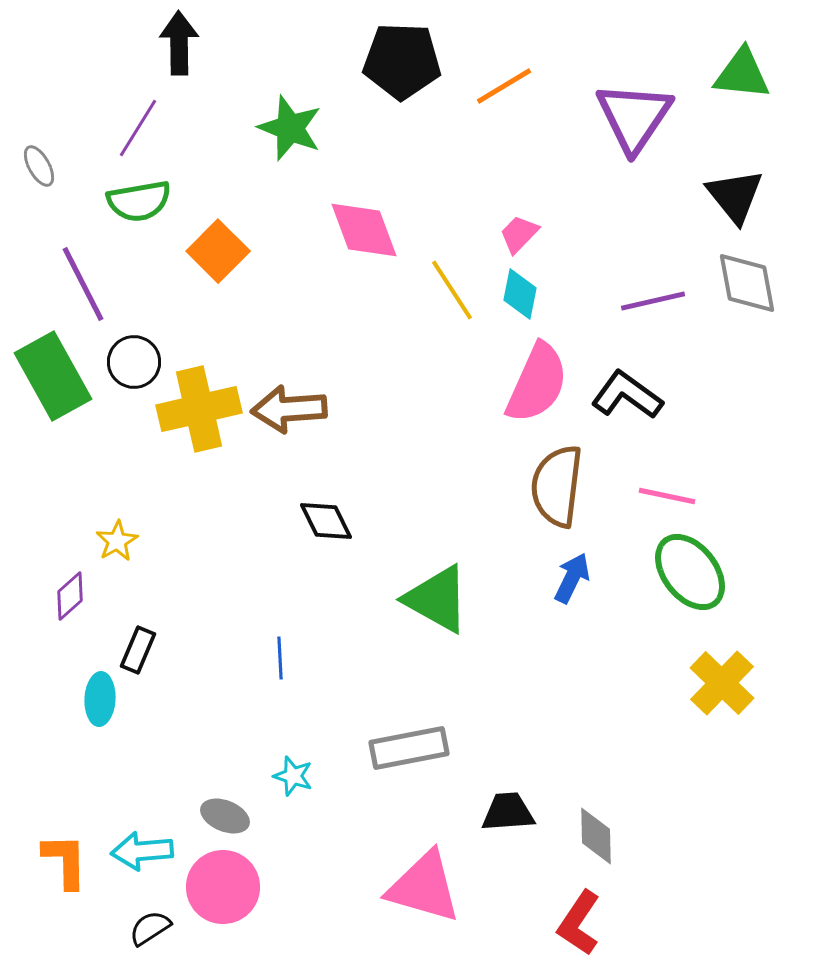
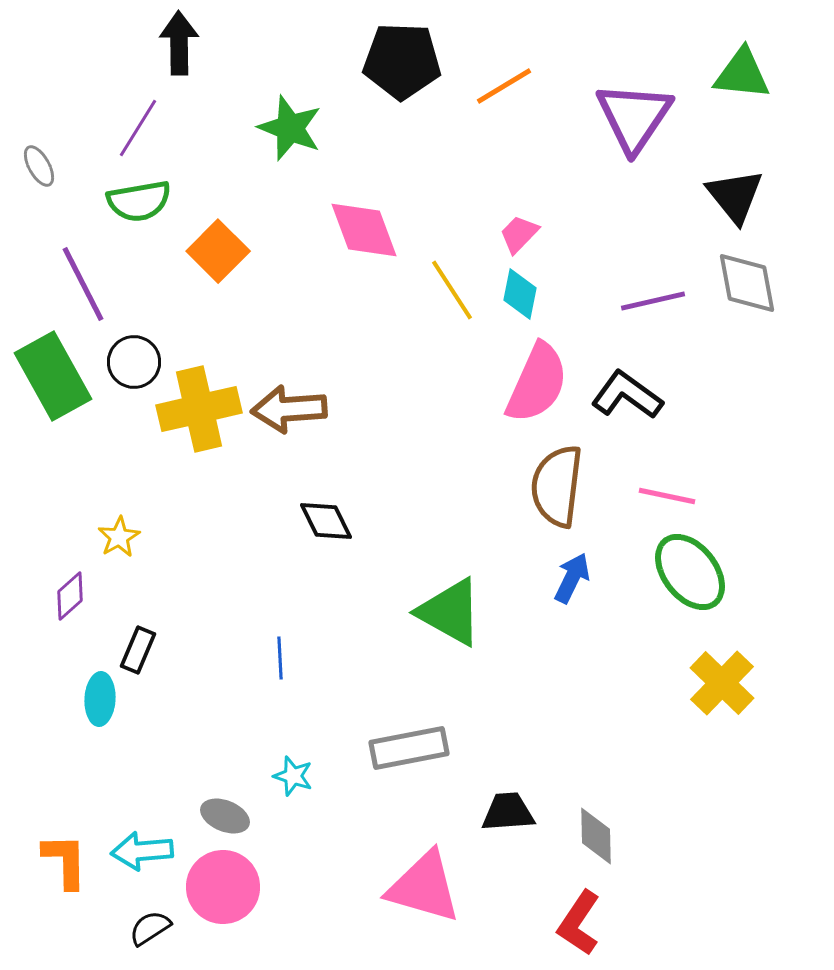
yellow star at (117, 541): moved 2 px right, 4 px up
green triangle at (437, 599): moved 13 px right, 13 px down
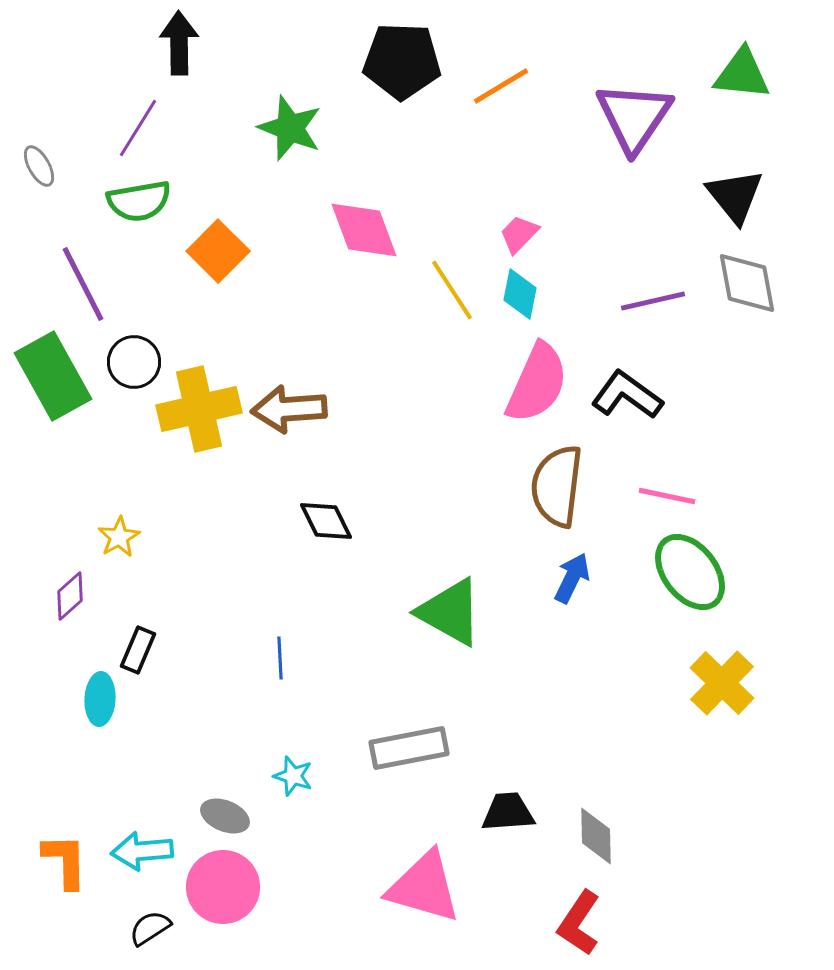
orange line at (504, 86): moved 3 px left
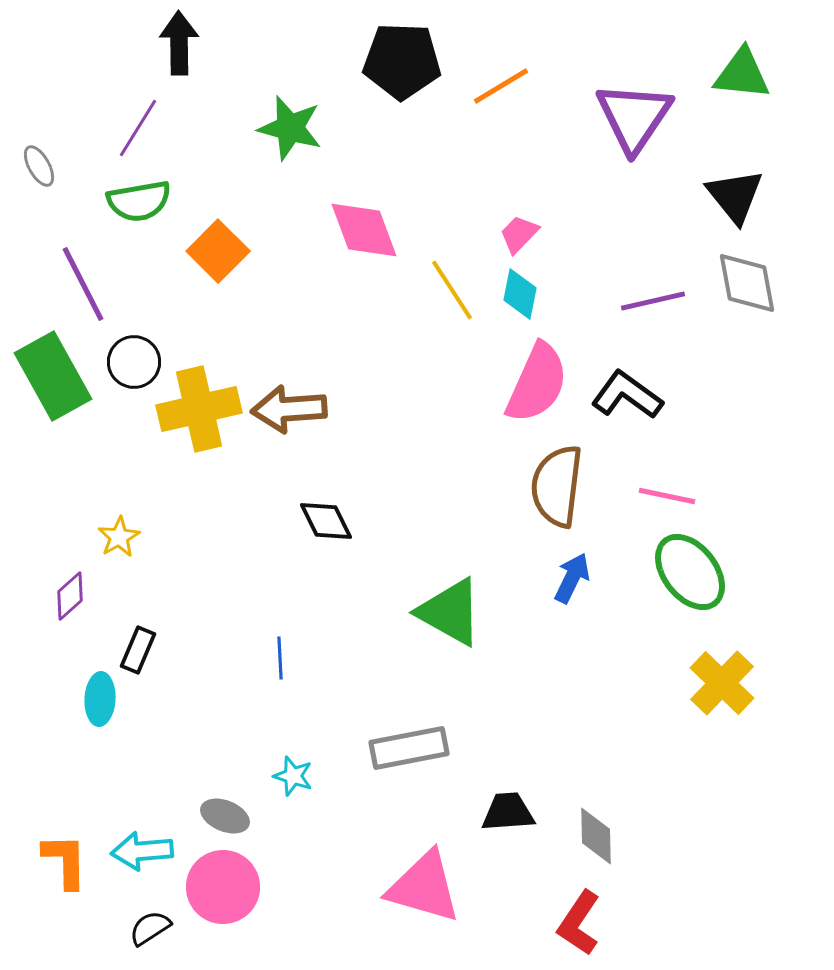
green star at (290, 128): rotated 6 degrees counterclockwise
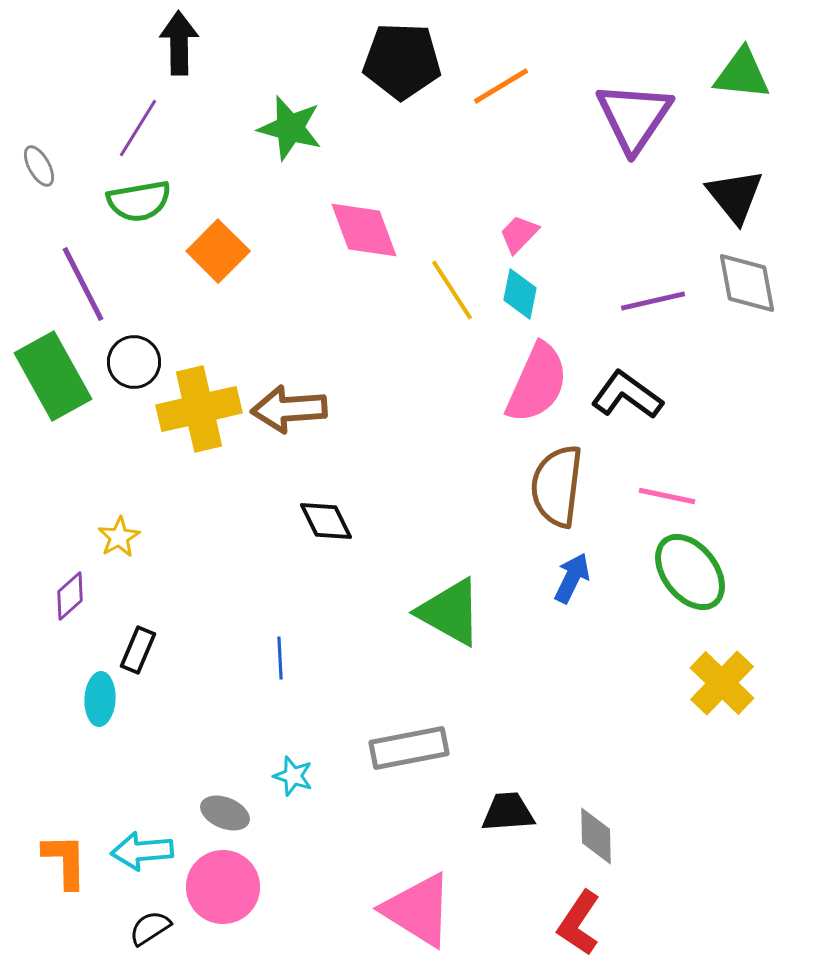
gray ellipse at (225, 816): moved 3 px up
pink triangle at (424, 887): moved 6 px left, 23 px down; rotated 16 degrees clockwise
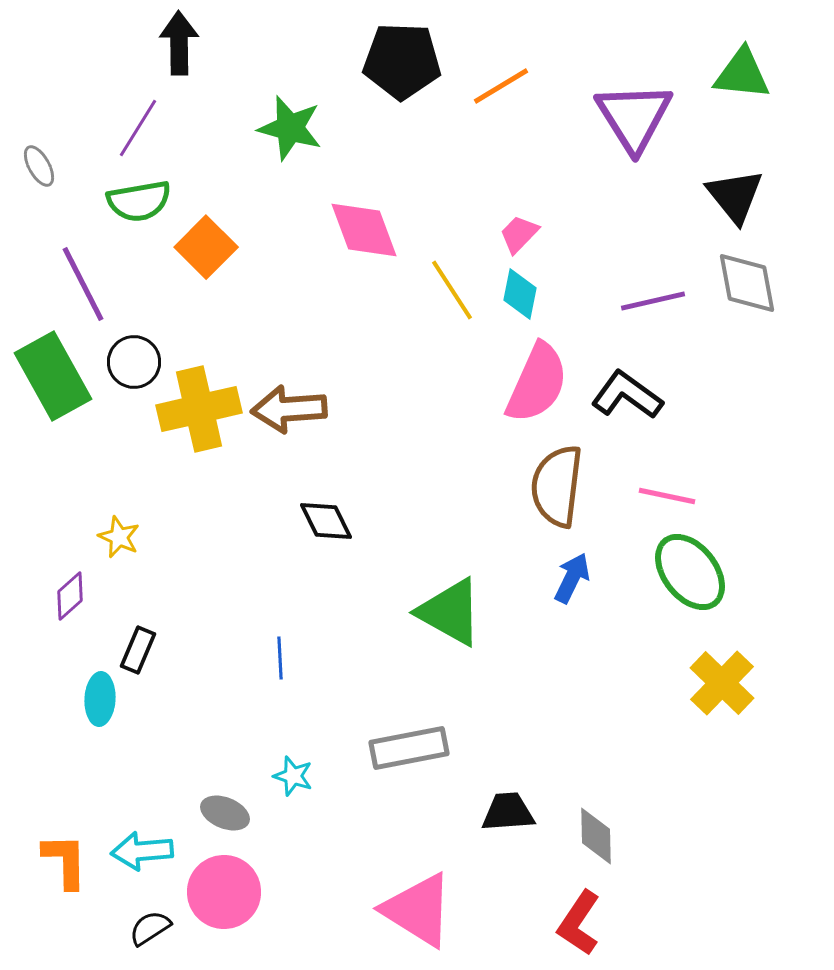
purple triangle at (634, 117): rotated 6 degrees counterclockwise
orange square at (218, 251): moved 12 px left, 4 px up
yellow star at (119, 537): rotated 18 degrees counterclockwise
pink circle at (223, 887): moved 1 px right, 5 px down
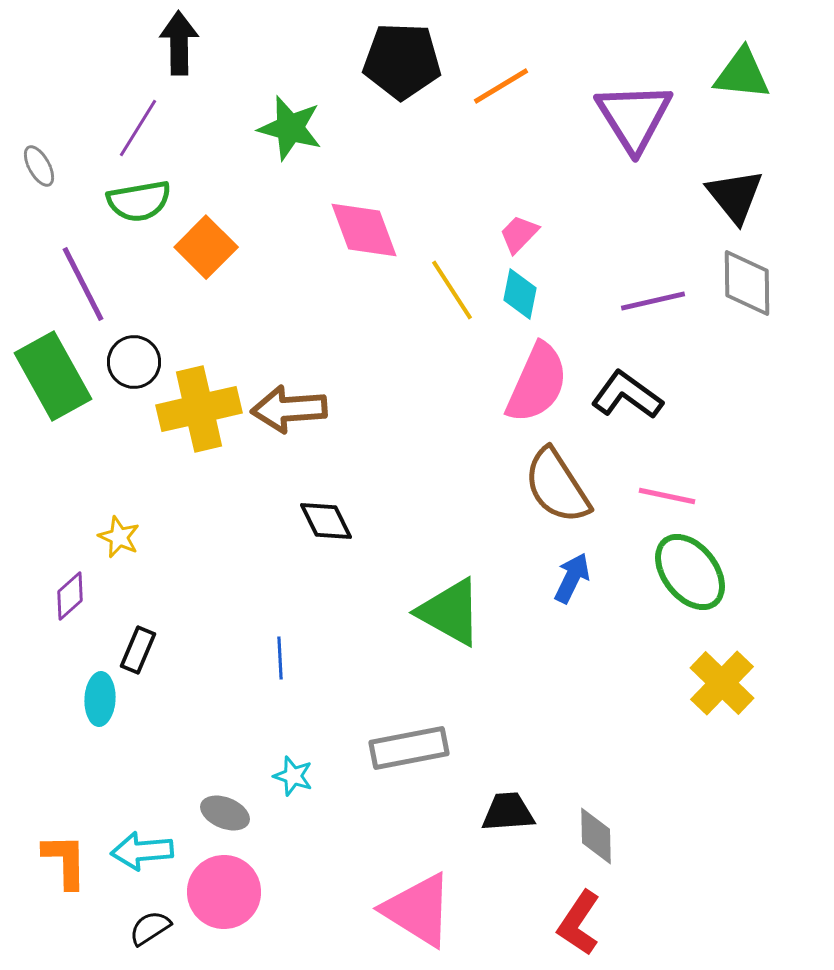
gray diamond at (747, 283): rotated 10 degrees clockwise
brown semicircle at (557, 486): rotated 40 degrees counterclockwise
